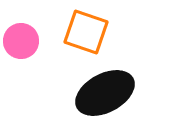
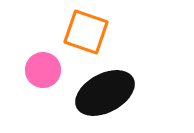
pink circle: moved 22 px right, 29 px down
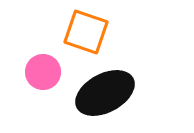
pink circle: moved 2 px down
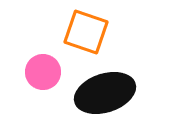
black ellipse: rotated 10 degrees clockwise
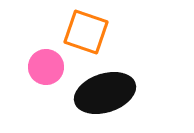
pink circle: moved 3 px right, 5 px up
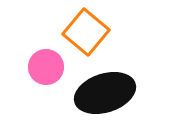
orange square: rotated 21 degrees clockwise
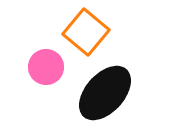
black ellipse: rotated 30 degrees counterclockwise
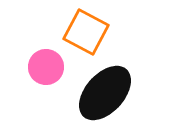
orange square: rotated 12 degrees counterclockwise
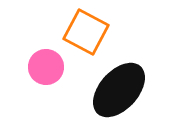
black ellipse: moved 14 px right, 3 px up
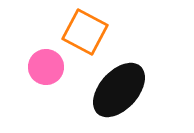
orange square: moved 1 px left
